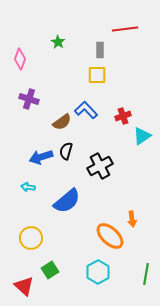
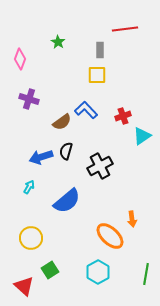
cyan arrow: moved 1 px right; rotated 112 degrees clockwise
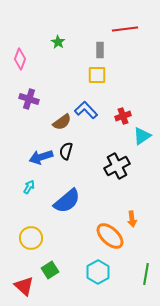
black cross: moved 17 px right
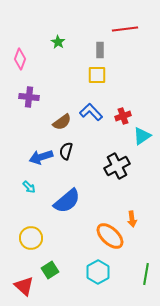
purple cross: moved 2 px up; rotated 12 degrees counterclockwise
blue L-shape: moved 5 px right, 2 px down
cyan arrow: rotated 104 degrees clockwise
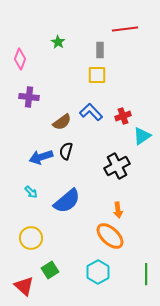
cyan arrow: moved 2 px right, 5 px down
orange arrow: moved 14 px left, 9 px up
green line: rotated 10 degrees counterclockwise
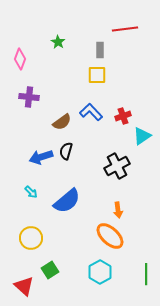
cyan hexagon: moved 2 px right
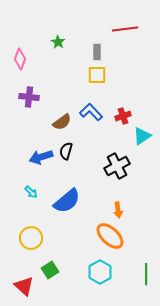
gray rectangle: moved 3 px left, 2 px down
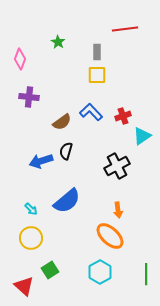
blue arrow: moved 4 px down
cyan arrow: moved 17 px down
